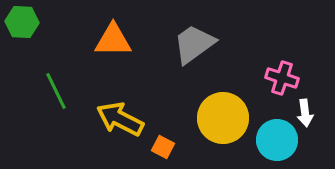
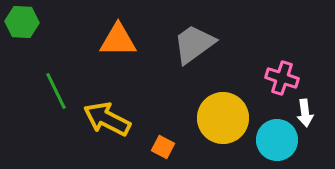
orange triangle: moved 5 px right
yellow arrow: moved 13 px left
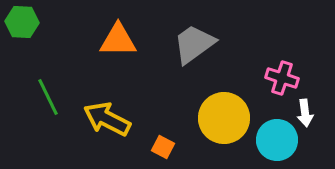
green line: moved 8 px left, 6 px down
yellow circle: moved 1 px right
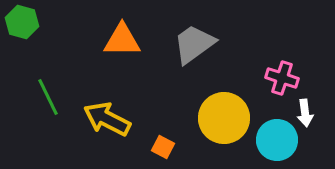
green hexagon: rotated 12 degrees clockwise
orange triangle: moved 4 px right
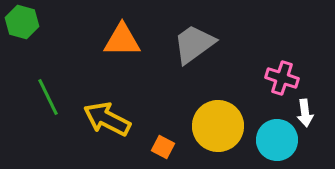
yellow circle: moved 6 px left, 8 px down
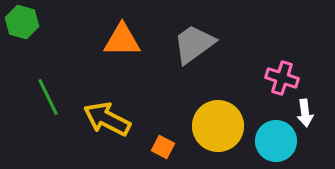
cyan circle: moved 1 px left, 1 px down
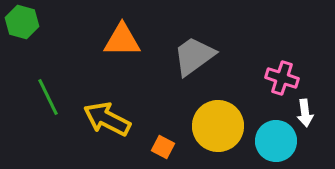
gray trapezoid: moved 12 px down
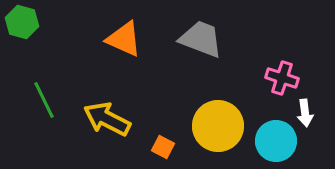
orange triangle: moved 2 px right, 1 px up; rotated 24 degrees clockwise
gray trapezoid: moved 7 px right, 17 px up; rotated 57 degrees clockwise
green line: moved 4 px left, 3 px down
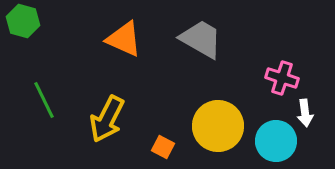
green hexagon: moved 1 px right, 1 px up
gray trapezoid: rotated 9 degrees clockwise
yellow arrow: rotated 90 degrees counterclockwise
